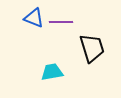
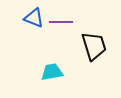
black trapezoid: moved 2 px right, 2 px up
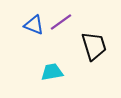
blue triangle: moved 7 px down
purple line: rotated 35 degrees counterclockwise
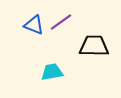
black trapezoid: rotated 72 degrees counterclockwise
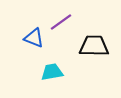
blue triangle: moved 13 px down
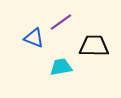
cyan trapezoid: moved 9 px right, 5 px up
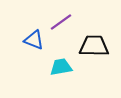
blue triangle: moved 2 px down
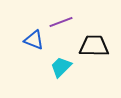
purple line: rotated 15 degrees clockwise
cyan trapezoid: rotated 35 degrees counterclockwise
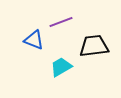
black trapezoid: rotated 8 degrees counterclockwise
cyan trapezoid: rotated 15 degrees clockwise
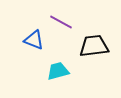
purple line: rotated 50 degrees clockwise
cyan trapezoid: moved 3 px left, 4 px down; rotated 15 degrees clockwise
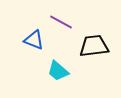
cyan trapezoid: rotated 125 degrees counterclockwise
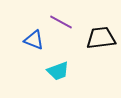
black trapezoid: moved 7 px right, 8 px up
cyan trapezoid: rotated 60 degrees counterclockwise
